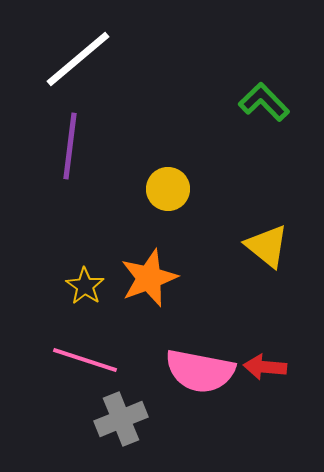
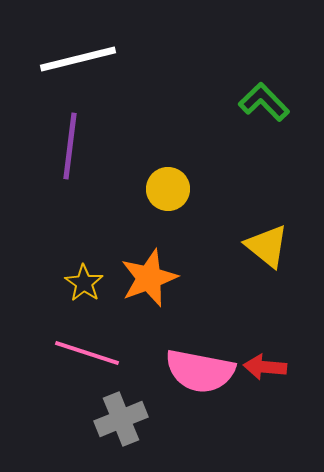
white line: rotated 26 degrees clockwise
yellow star: moved 1 px left, 3 px up
pink line: moved 2 px right, 7 px up
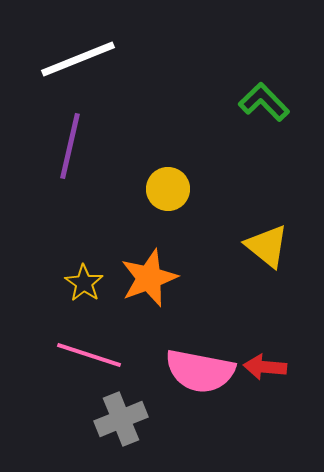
white line: rotated 8 degrees counterclockwise
purple line: rotated 6 degrees clockwise
pink line: moved 2 px right, 2 px down
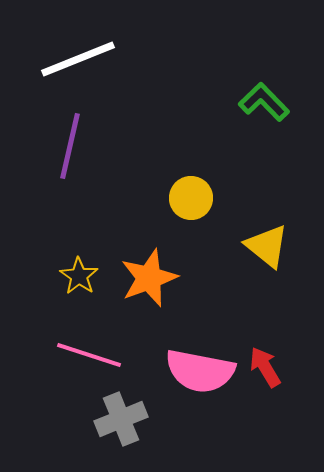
yellow circle: moved 23 px right, 9 px down
yellow star: moved 5 px left, 7 px up
red arrow: rotated 54 degrees clockwise
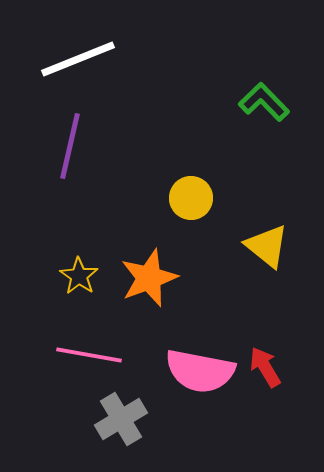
pink line: rotated 8 degrees counterclockwise
gray cross: rotated 9 degrees counterclockwise
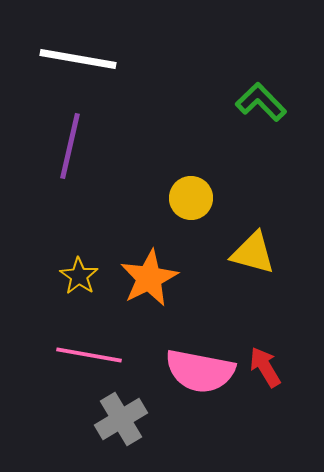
white line: rotated 32 degrees clockwise
green L-shape: moved 3 px left
yellow triangle: moved 14 px left, 7 px down; rotated 24 degrees counterclockwise
orange star: rotated 6 degrees counterclockwise
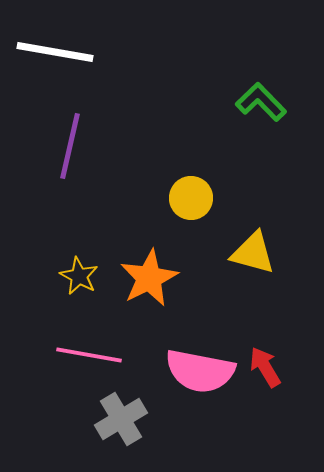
white line: moved 23 px left, 7 px up
yellow star: rotated 6 degrees counterclockwise
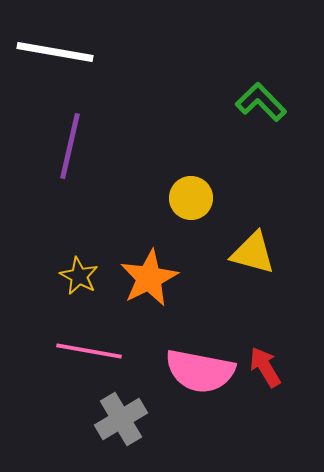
pink line: moved 4 px up
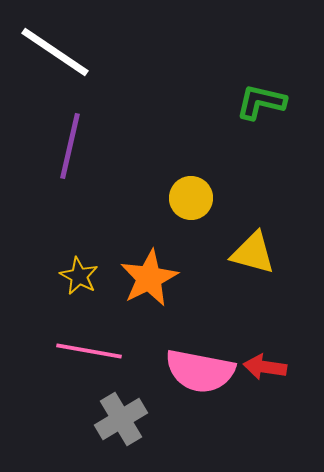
white line: rotated 24 degrees clockwise
green L-shape: rotated 33 degrees counterclockwise
red arrow: rotated 51 degrees counterclockwise
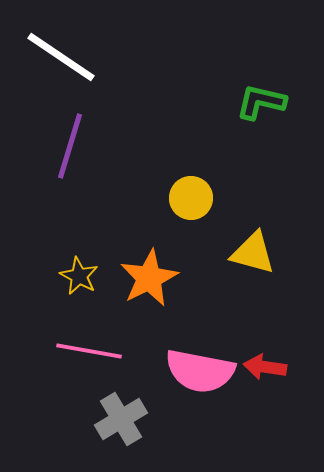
white line: moved 6 px right, 5 px down
purple line: rotated 4 degrees clockwise
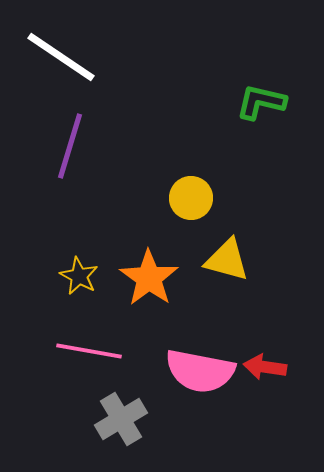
yellow triangle: moved 26 px left, 7 px down
orange star: rotated 10 degrees counterclockwise
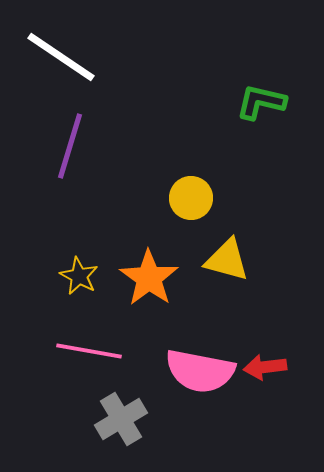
red arrow: rotated 15 degrees counterclockwise
